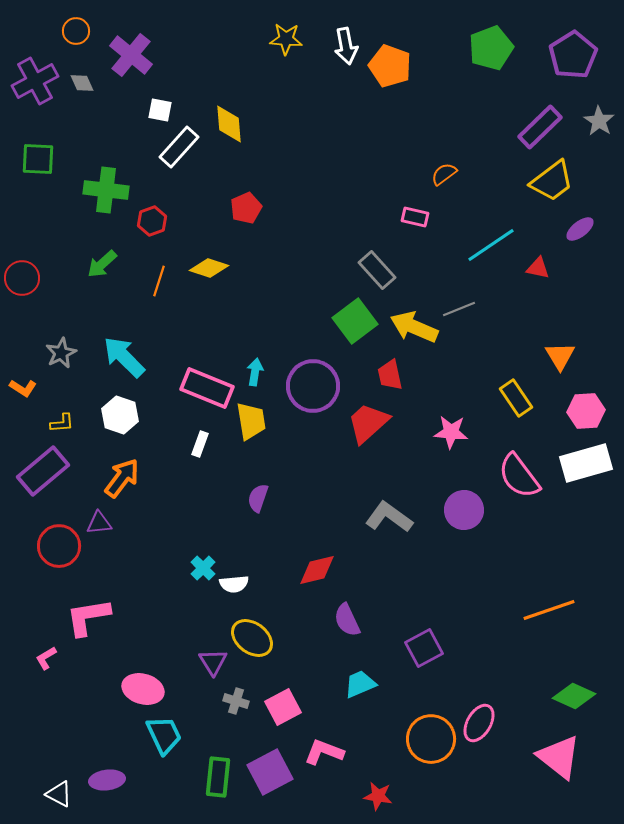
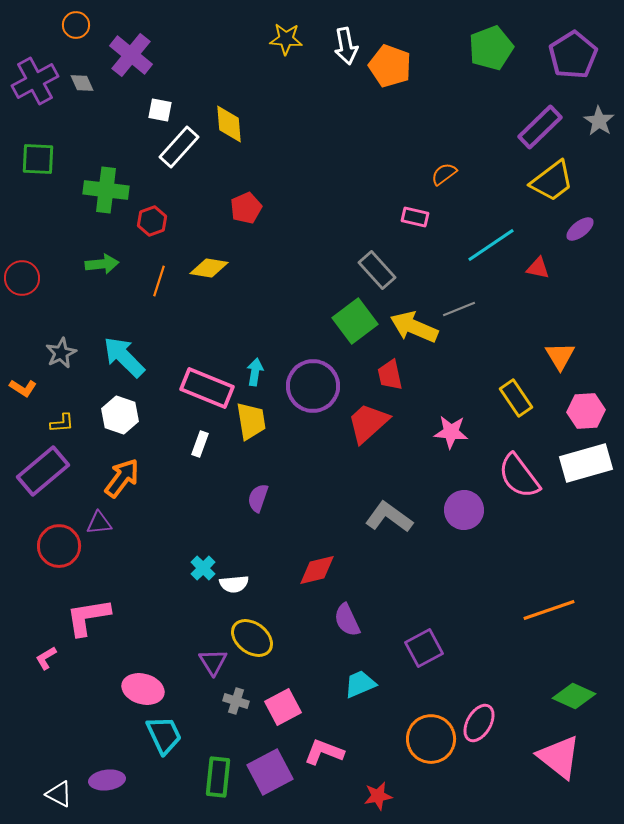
orange circle at (76, 31): moved 6 px up
green arrow at (102, 264): rotated 144 degrees counterclockwise
yellow diamond at (209, 268): rotated 9 degrees counterclockwise
red star at (378, 796): rotated 20 degrees counterclockwise
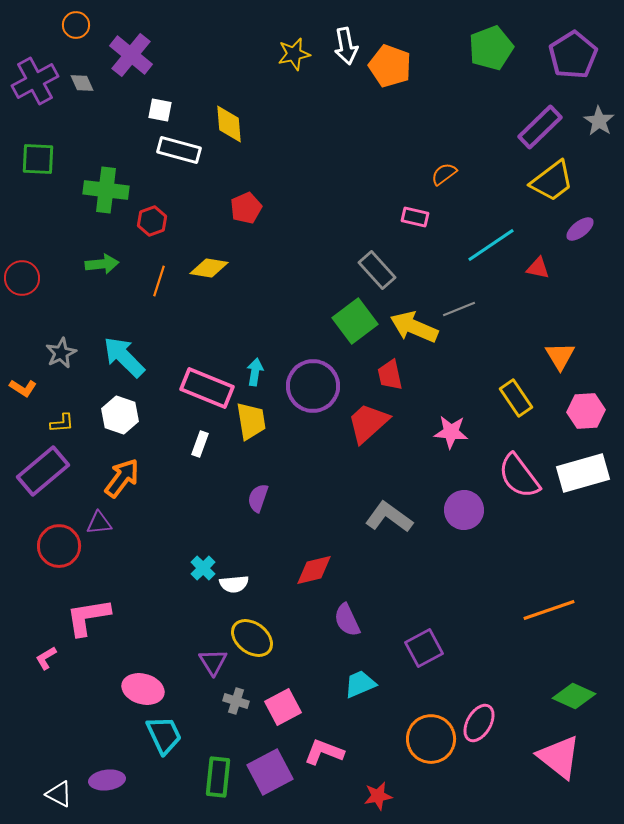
yellow star at (286, 39): moved 8 px right, 15 px down; rotated 16 degrees counterclockwise
white rectangle at (179, 147): moved 3 px down; rotated 63 degrees clockwise
white rectangle at (586, 463): moved 3 px left, 10 px down
red diamond at (317, 570): moved 3 px left
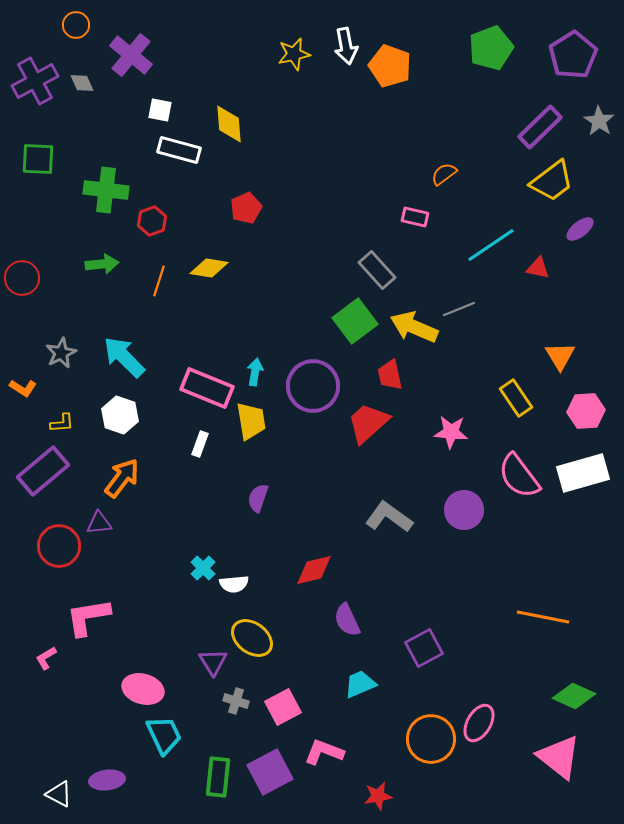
orange line at (549, 610): moved 6 px left, 7 px down; rotated 30 degrees clockwise
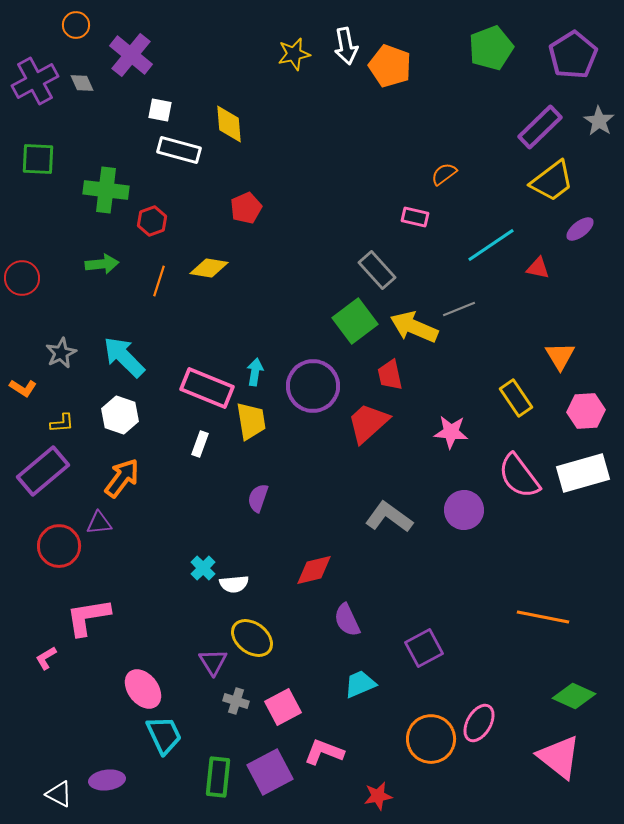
pink ellipse at (143, 689): rotated 36 degrees clockwise
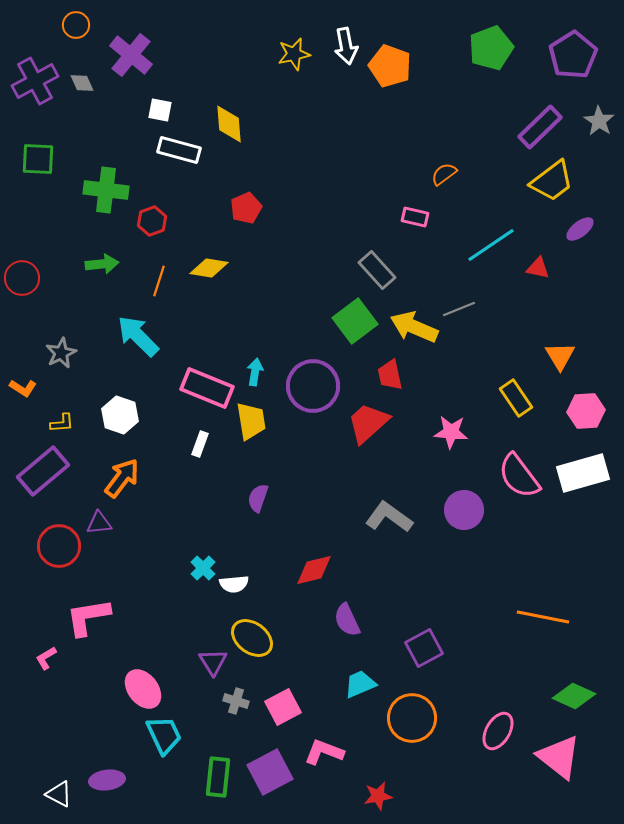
cyan arrow at (124, 357): moved 14 px right, 21 px up
pink ellipse at (479, 723): moved 19 px right, 8 px down
orange circle at (431, 739): moved 19 px left, 21 px up
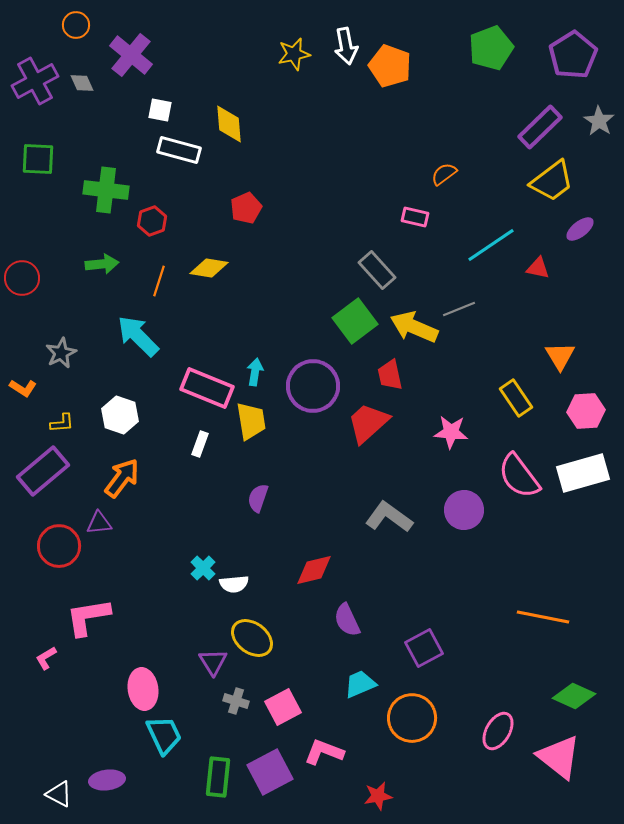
pink ellipse at (143, 689): rotated 30 degrees clockwise
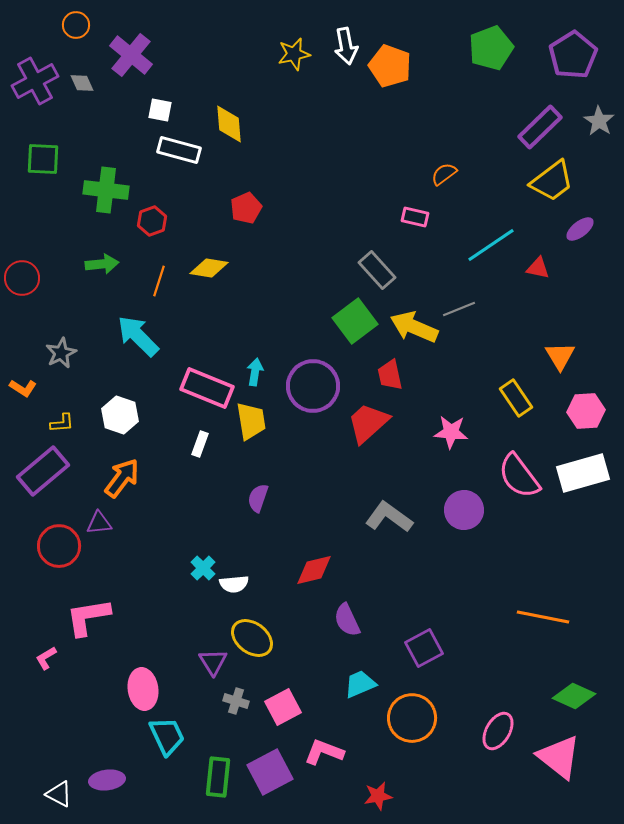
green square at (38, 159): moved 5 px right
cyan trapezoid at (164, 735): moved 3 px right, 1 px down
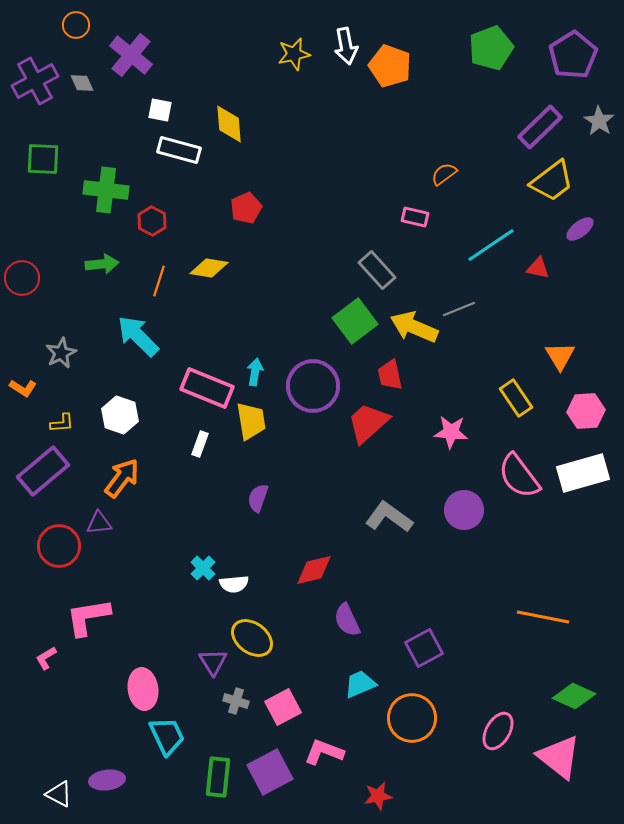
red hexagon at (152, 221): rotated 12 degrees counterclockwise
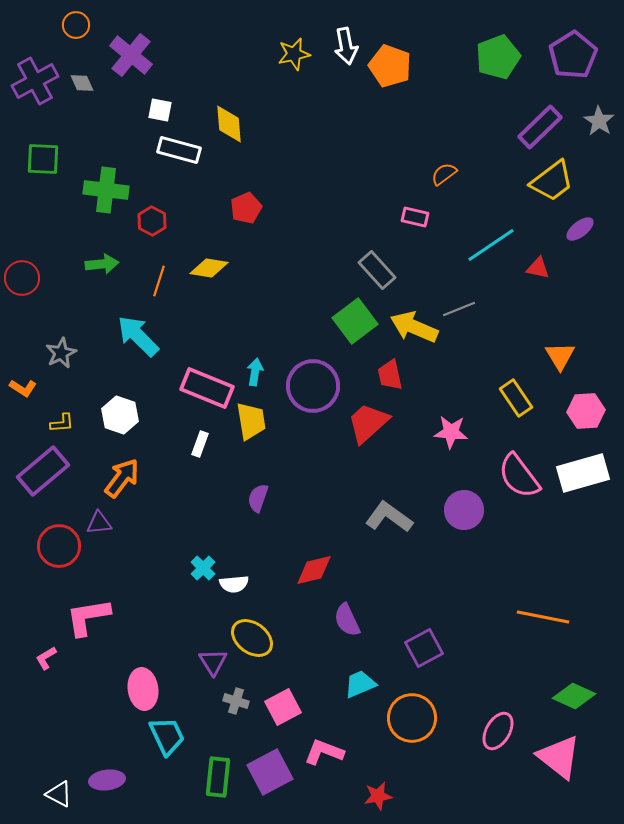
green pentagon at (491, 48): moved 7 px right, 9 px down
